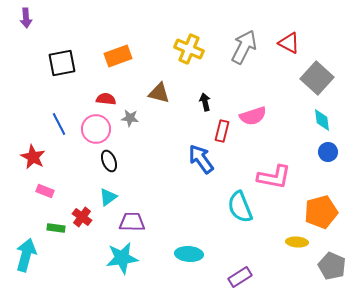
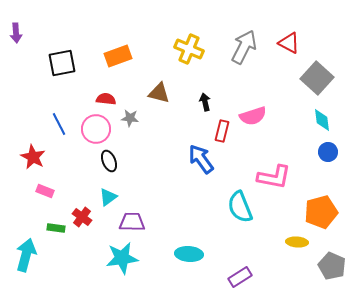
purple arrow: moved 10 px left, 15 px down
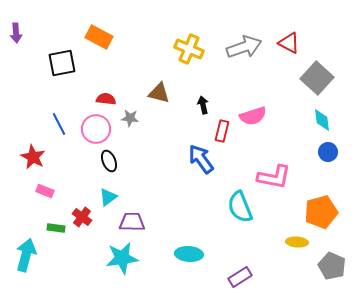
gray arrow: rotated 44 degrees clockwise
orange rectangle: moved 19 px left, 19 px up; rotated 48 degrees clockwise
black arrow: moved 2 px left, 3 px down
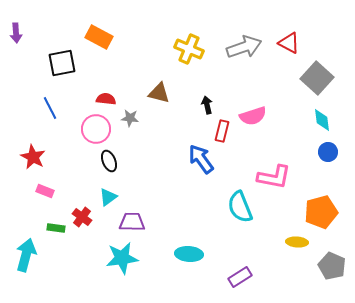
black arrow: moved 4 px right
blue line: moved 9 px left, 16 px up
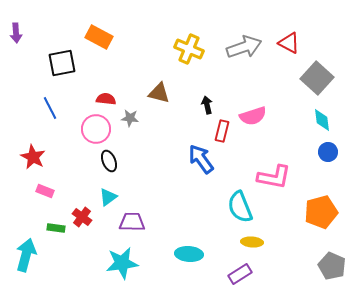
yellow ellipse: moved 45 px left
cyan star: moved 5 px down
purple rectangle: moved 3 px up
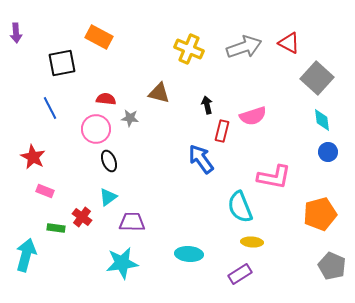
orange pentagon: moved 1 px left, 2 px down
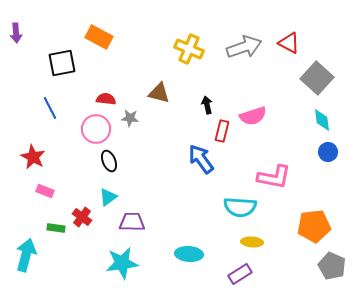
cyan semicircle: rotated 64 degrees counterclockwise
orange pentagon: moved 6 px left, 12 px down; rotated 8 degrees clockwise
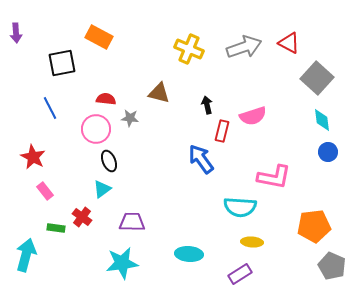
pink rectangle: rotated 30 degrees clockwise
cyan triangle: moved 6 px left, 8 px up
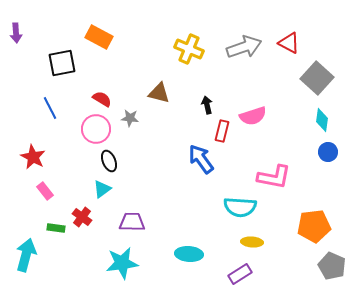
red semicircle: moved 4 px left; rotated 24 degrees clockwise
cyan diamond: rotated 15 degrees clockwise
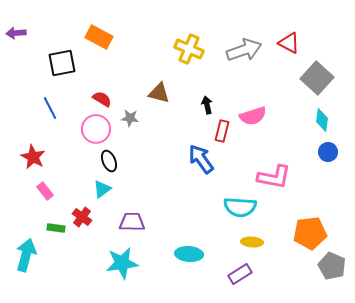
purple arrow: rotated 90 degrees clockwise
gray arrow: moved 3 px down
orange pentagon: moved 4 px left, 7 px down
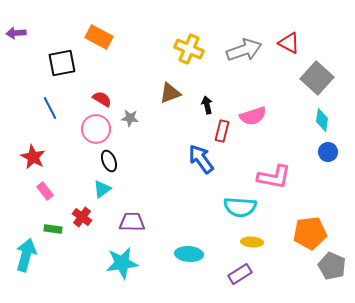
brown triangle: moved 11 px right; rotated 35 degrees counterclockwise
green rectangle: moved 3 px left, 1 px down
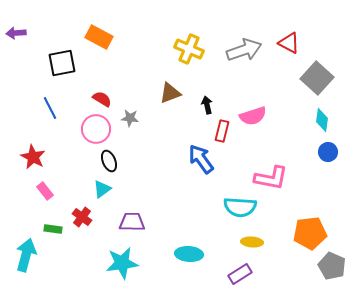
pink L-shape: moved 3 px left, 1 px down
